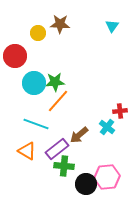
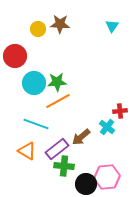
yellow circle: moved 4 px up
green star: moved 2 px right
orange line: rotated 20 degrees clockwise
brown arrow: moved 2 px right, 2 px down
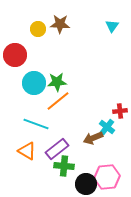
red circle: moved 1 px up
orange line: rotated 10 degrees counterclockwise
brown arrow: moved 12 px right, 1 px down; rotated 18 degrees clockwise
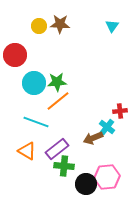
yellow circle: moved 1 px right, 3 px up
cyan line: moved 2 px up
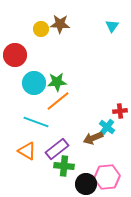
yellow circle: moved 2 px right, 3 px down
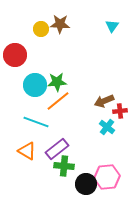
cyan circle: moved 1 px right, 2 px down
brown arrow: moved 11 px right, 37 px up
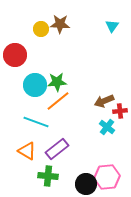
green cross: moved 16 px left, 10 px down
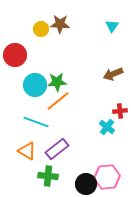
brown arrow: moved 9 px right, 27 px up
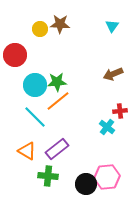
yellow circle: moved 1 px left
cyan line: moved 1 px left, 5 px up; rotated 25 degrees clockwise
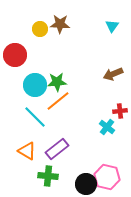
pink hexagon: rotated 20 degrees clockwise
